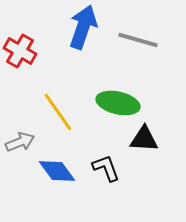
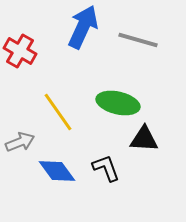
blue arrow: rotated 6 degrees clockwise
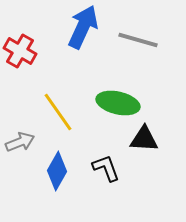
blue diamond: rotated 66 degrees clockwise
